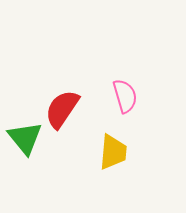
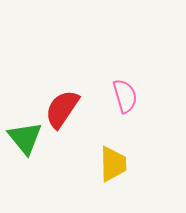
yellow trapezoid: moved 12 px down; rotated 6 degrees counterclockwise
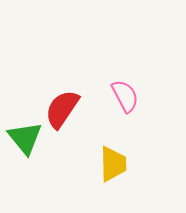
pink semicircle: rotated 12 degrees counterclockwise
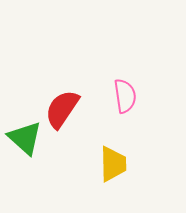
pink semicircle: rotated 20 degrees clockwise
green triangle: rotated 9 degrees counterclockwise
